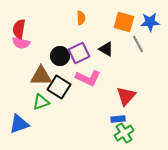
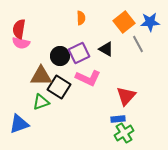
orange square: rotated 35 degrees clockwise
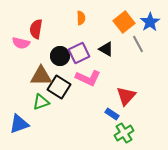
blue star: rotated 30 degrees counterclockwise
red semicircle: moved 17 px right
blue rectangle: moved 6 px left, 5 px up; rotated 40 degrees clockwise
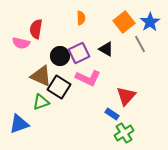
gray line: moved 2 px right
brown triangle: rotated 25 degrees clockwise
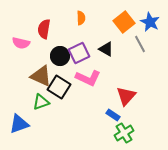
blue star: rotated 12 degrees counterclockwise
red semicircle: moved 8 px right
blue rectangle: moved 1 px right, 1 px down
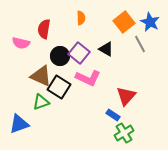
purple square: rotated 25 degrees counterclockwise
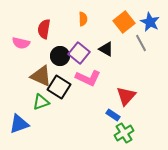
orange semicircle: moved 2 px right, 1 px down
gray line: moved 1 px right, 1 px up
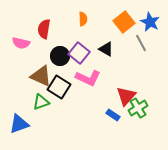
green cross: moved 14 px right, 25 px up
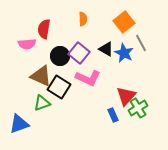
blue star: moved 26 px left, 31 px down
pink semicircle: moved 6 px right, 1 px down; rotated 18 degrees counterclockwise
green triangle: moved 1 px right, 1 px down
blue rectangle: rotated 32 degrees clockwise
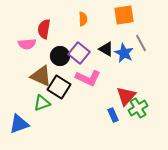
orange square: moved 7 px up; rotated 30 degrees clockwise
